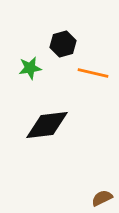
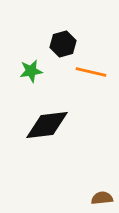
green star: moved 1 px right, 3 px down
orange line: moved 2 px left, 1 px up
brown semicircle: rotated 20 degrees clockwise
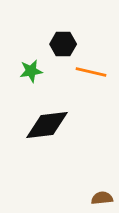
black hexagon: rotated 15 degrees clockwise
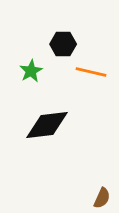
green star: rotated 20 degrees counterclockwise
brown semicircle: rotated 120 degrees clockwise
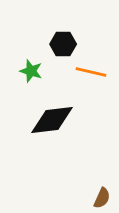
green star: rotated 25 degrees counterclockwise
black diamond: moved 5 px right, 5 px up
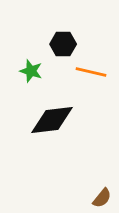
brown semicircle: rotated 15 degrees clockwise
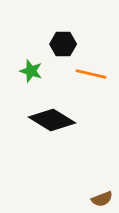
orange line: moved 2 px down
black diamond: rotated 39 degrees clockwise
brown semicircle: moved 1 px down; rotated 30 degrees clockwise
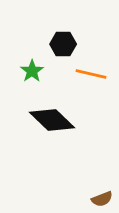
green star: moved 1 px right; rotated 20 degrees clockwise
black diamond: rotated 12 degrees clockwise
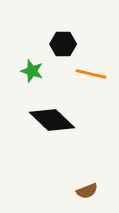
green star: rotated 20 degrees counterclockwise
brown semicircle: moved 15 px left, 8 px up
